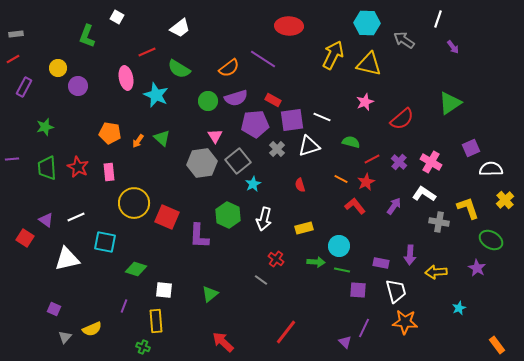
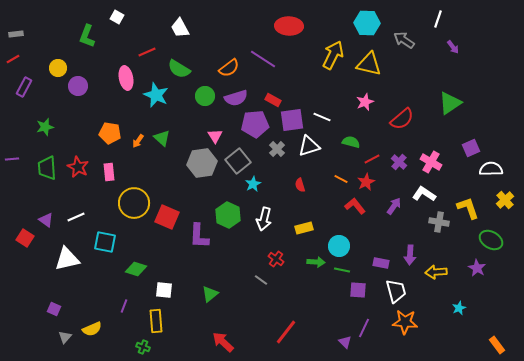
white trapezoid at (180, 28): rotated 100 degrees clockwise
green circle at (208, 101): moved 3 px left, 5 px up
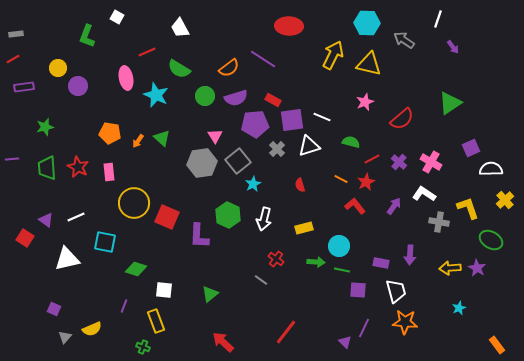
purple rectangle at (24, 87): rotated 54 degrees clockwise
yellow arrow at (436, 272): moved 14 px right, 4 px up
yellow rectangle at (156, 321): rotated 15 degrees counterclockwise
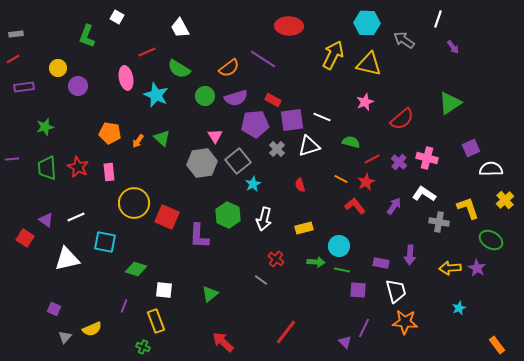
pink cross at (431, 162): moved 4 px left, 4 px up; rotated 15 degrees counterclockwise
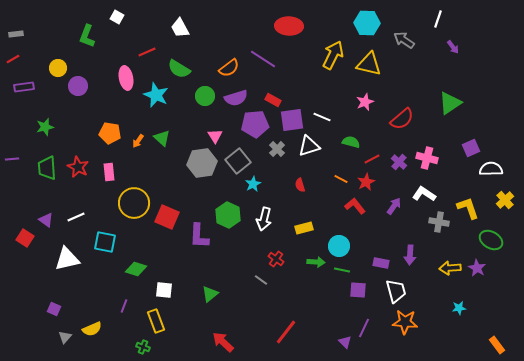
cyan star at (459, 308): rotated 16 degrees clockwise
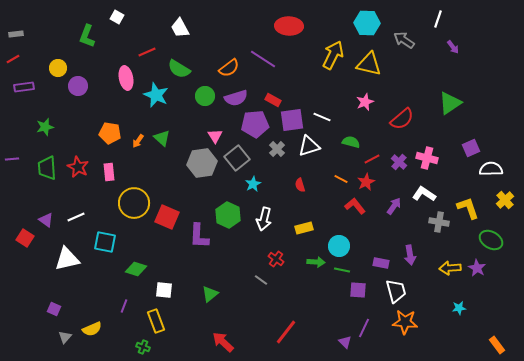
gray square at (238, 161): moved 1 px left, 3 px up
purple arrow at (410, 255): rotated 12 degrees counterclockwise
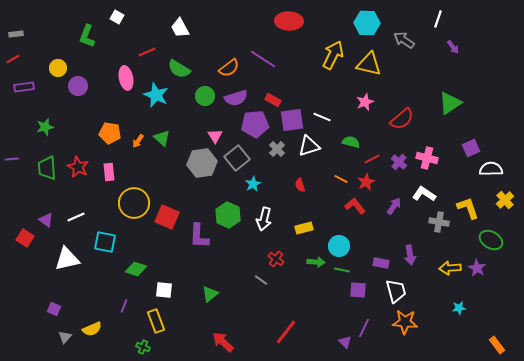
red ellipse at (289, 26): moved 5 px up
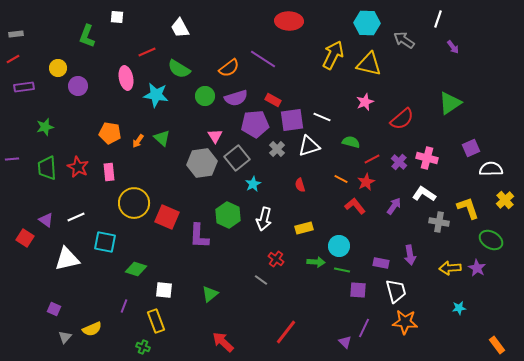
white square at (117, 17): rotated 24 degrees counterclockwise
cyan star at (156, 95): rotated 15 degrees counterclockwise
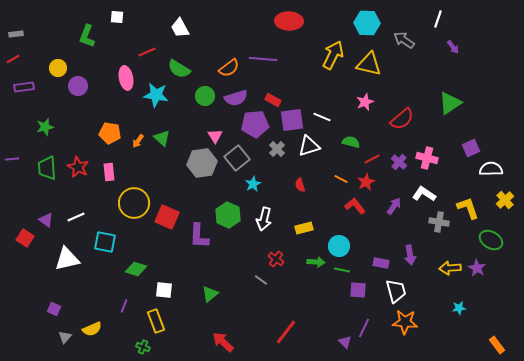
purple line at (263, 59): rotated 28 degrees counterclockwise
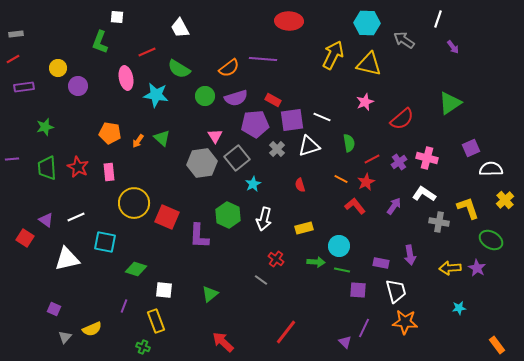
green L-shape at (87, 36): moved 13 px right, 6 px down
green semicircle at (351, 142): moved 2 px left, 1 px down; rotated 66 degrees clockwise
purple cross at (399, 162): rotated 14 degrees clockwise
